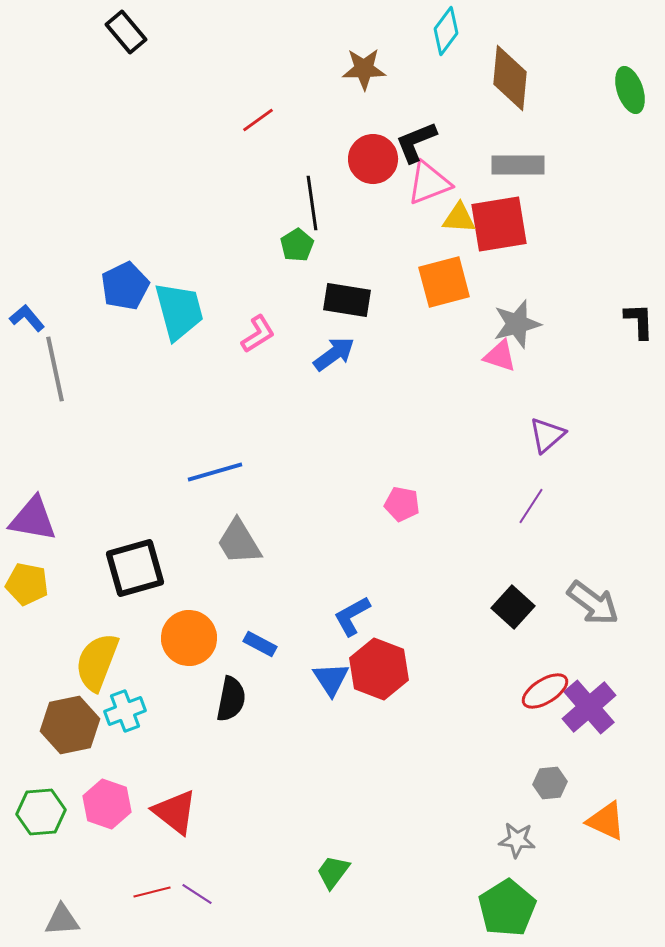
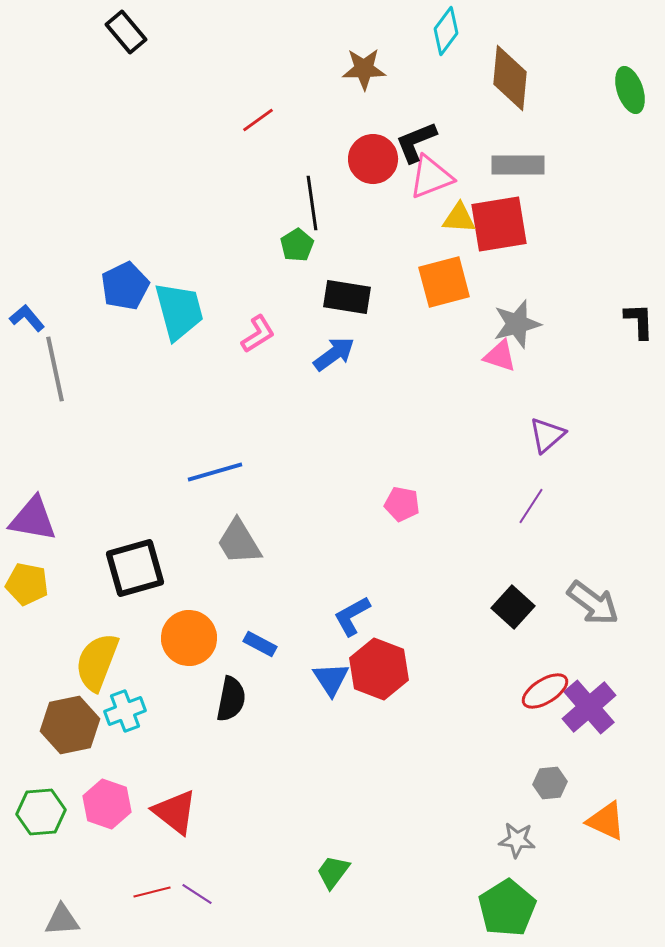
pink triangle at (429, 183): moved 2 px right, 6 px up
black rectangle at (347, 300): moved 3 px up
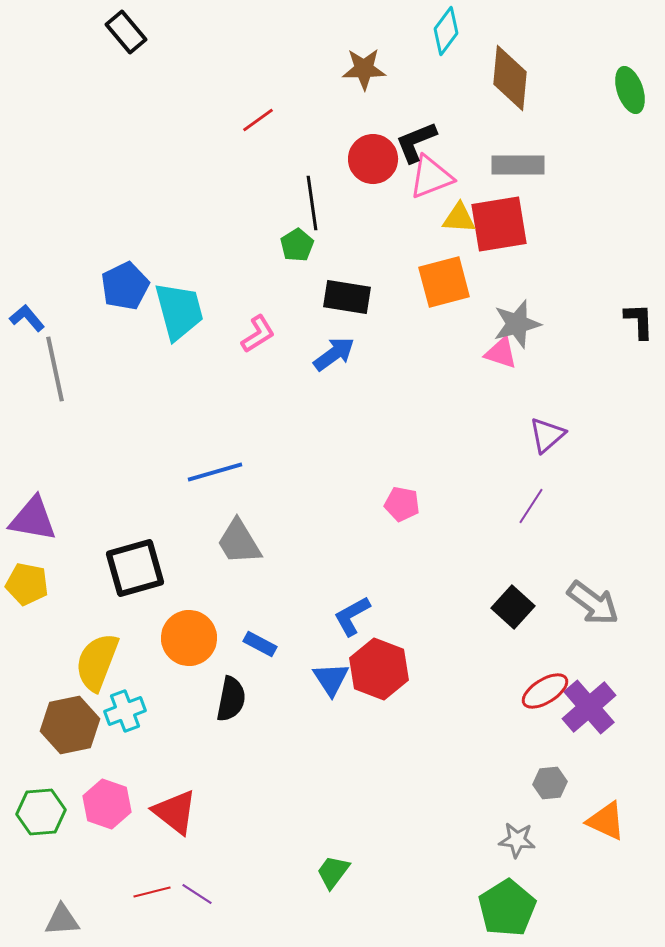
pink triangle at (500, 356): moved 1 px right, 3 px up
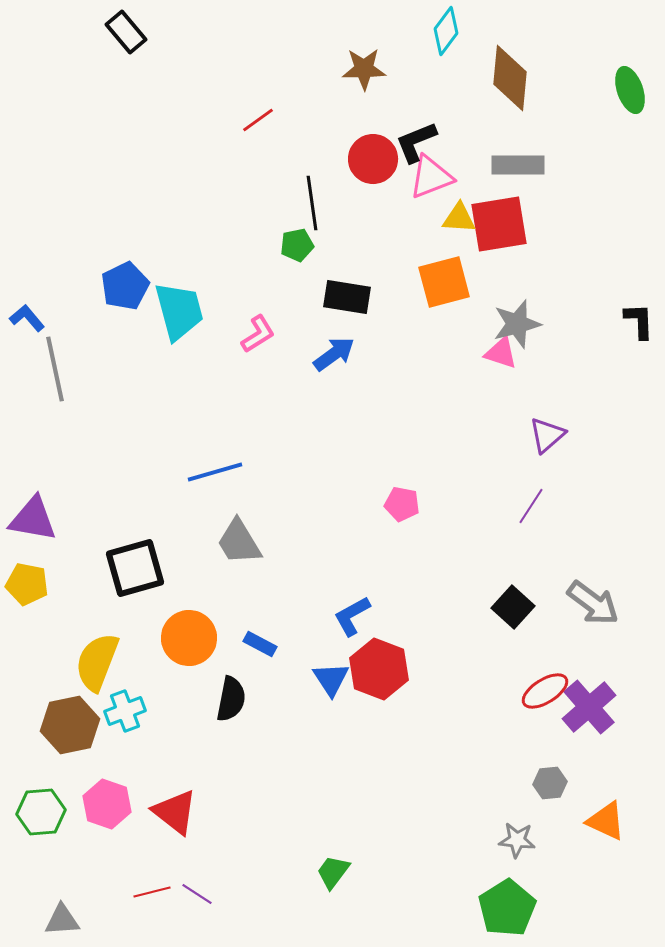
green pentagon at (297, 245): rotated 20 degrees clockwise
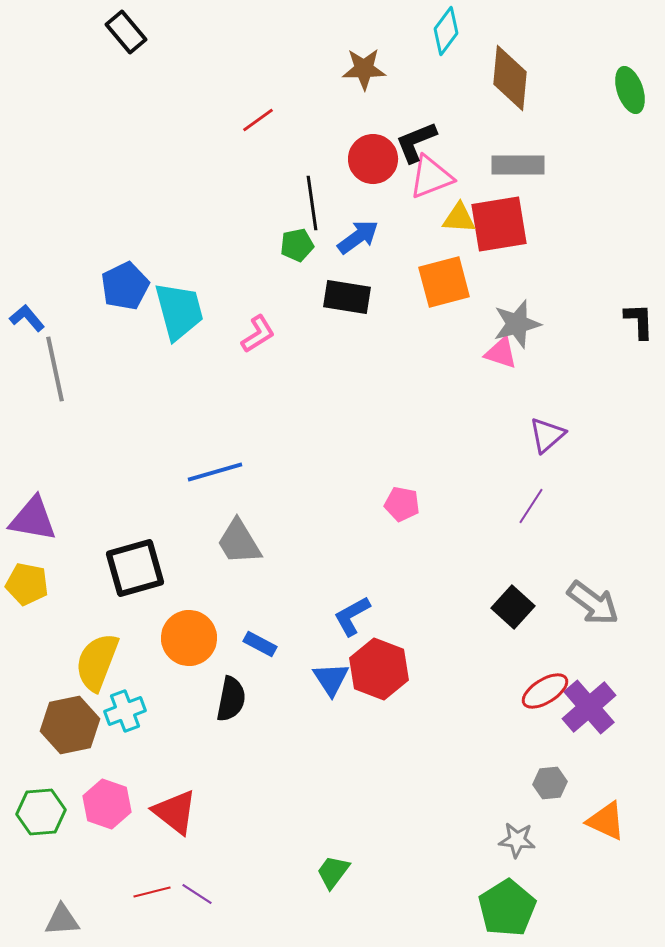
blue arrow at (334, 354): moved 24 px right, 117 px up
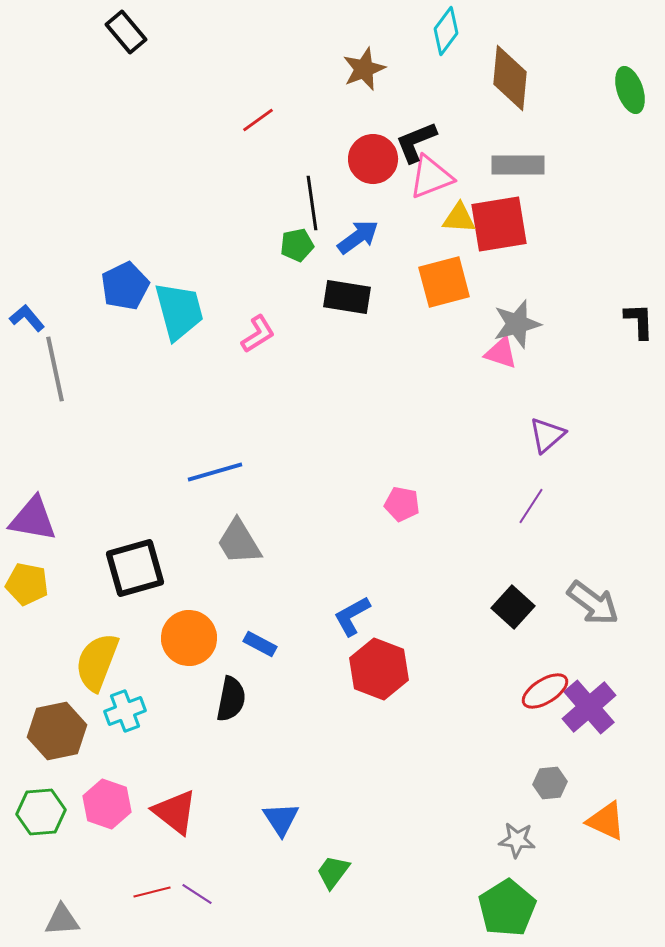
brown star at (364, 69): rotated 21 degrees counterclockwise
blue triangle at (331, 679): moved 50 px left, 140 px down
brown hexagon at (70, 725): moved 13 px left, 6 px down
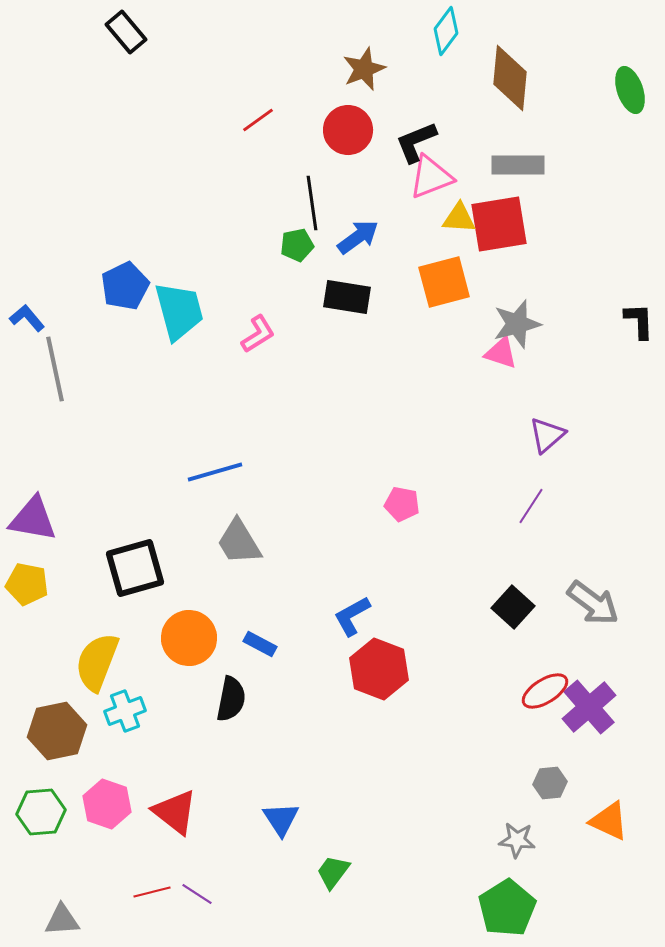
red circle at (373, 159): moved 25 px left, 29 px up
orange triangle at (606, 821): moved 3 px right
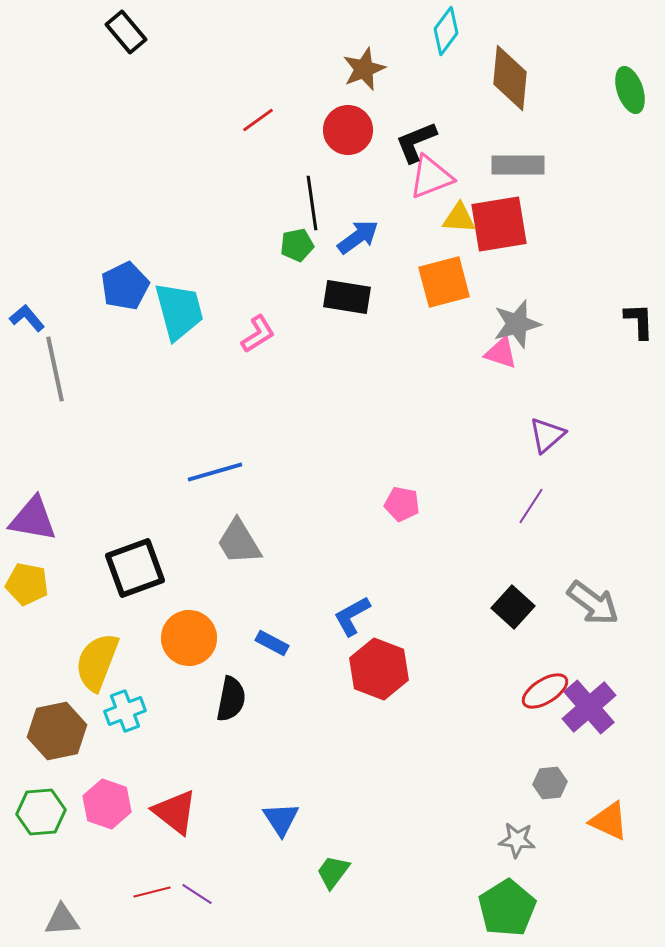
black square at (135, 568): rotated 4 degrees counterclockwise
blue rectangle at (260, 644): moved 12 px right, 1 px up
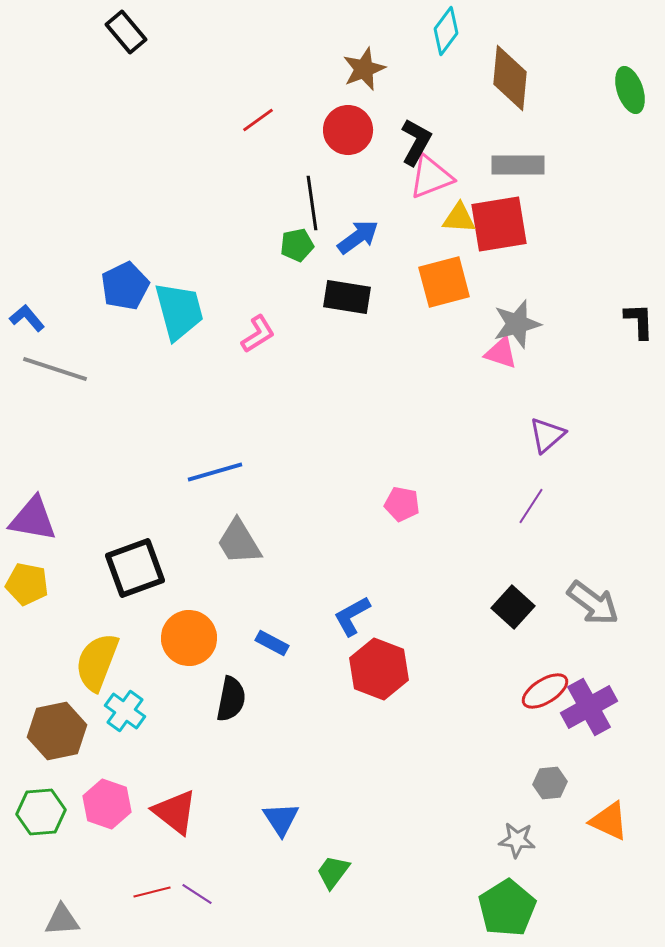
black L-shape at (416, 142): rotated 141 degrees clockwise
gray line at (55, 369): rotated 60 degrees counterclockwise
purple cross at (589, 707): rotated 12 degrees clockwise
cyan cross at (125, 711): rotated 33 degrees counterclockwise
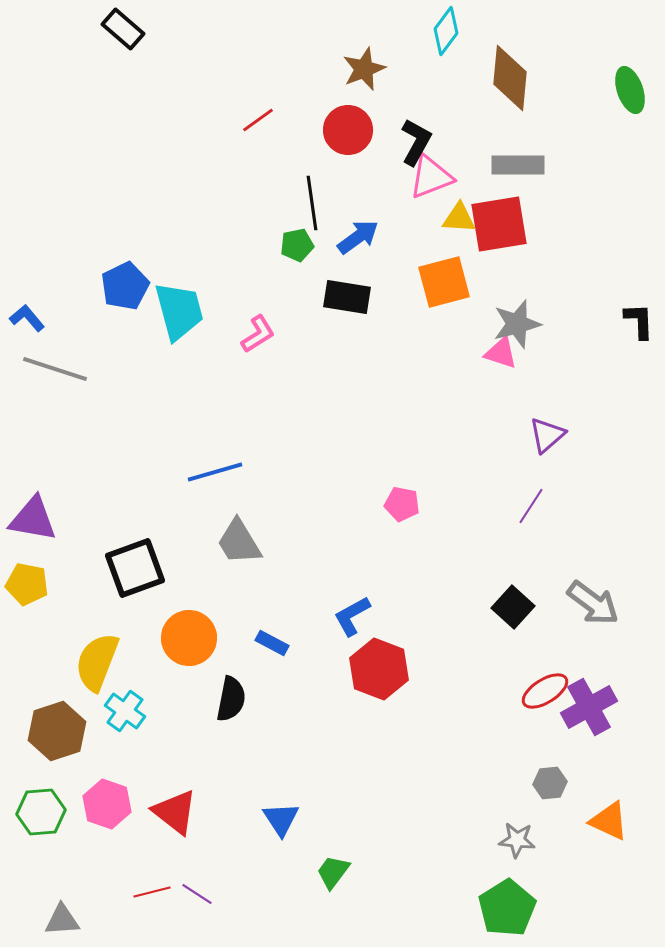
black rectangle at (126, 32): moved 3 px left, 3 px up; rotated 9 degrees counterclockwise
brown hexagon at (57, 731): rotated 6 degrees counterclockwise
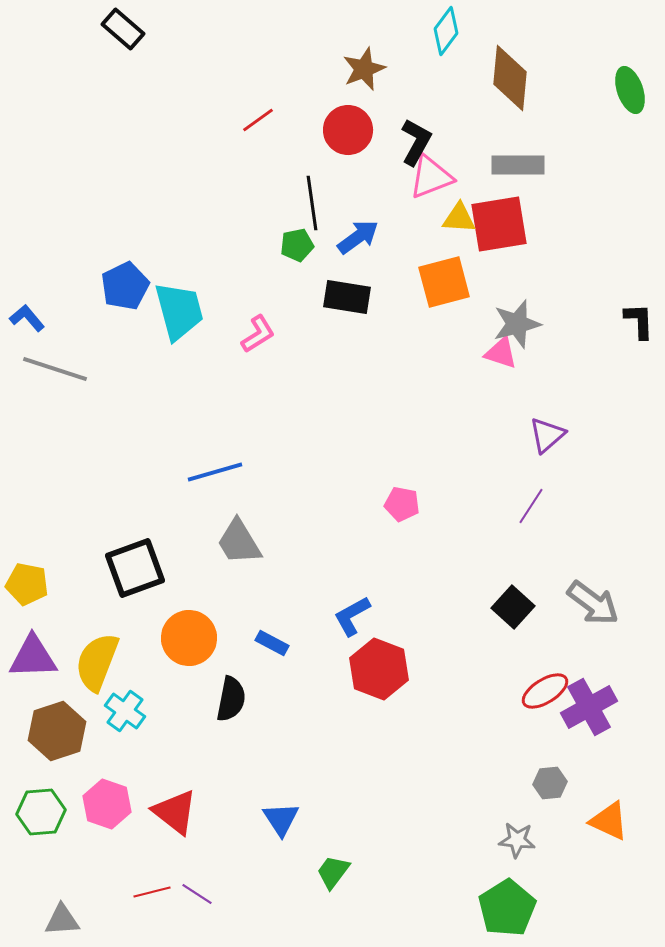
purple triangle at (33, 519): moved 138 px down; rotated 12 degrees counterclockwise
